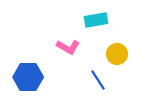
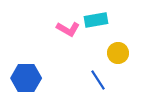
pink L-shape: moved 18 px up
yellow circle: moved 1 px right, 1 px up
blue hexagon: moved 2 px left, 1 px down
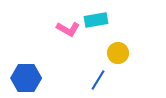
blue line: rotated 65 degrees clockwise
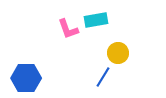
pink L-shape: rotated 40 degrees clockwise
blue line: moved 5 px right, 3 px up
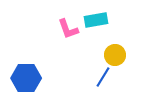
yellow circle: moved 3 px left, 2 px down
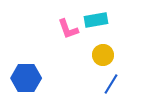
yellow circle: moved 12 px left
blue line: moved 8 px right, 7 px down
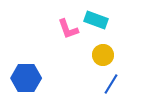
cyan rectangle: rotated 30 degrees clockwise
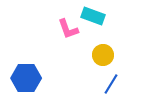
cyan rectangle: moved 3 px left, 4 px up
